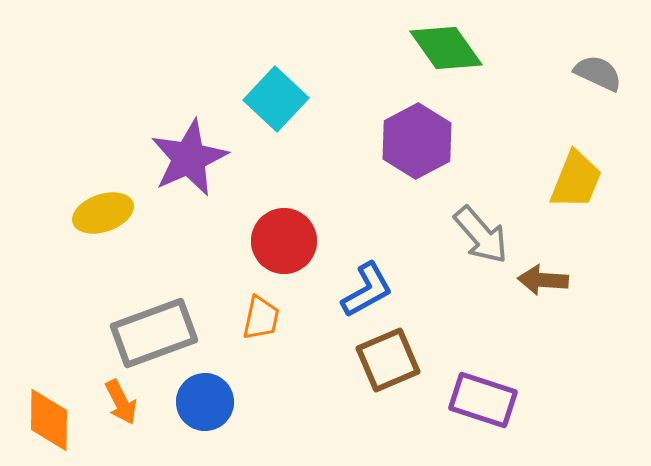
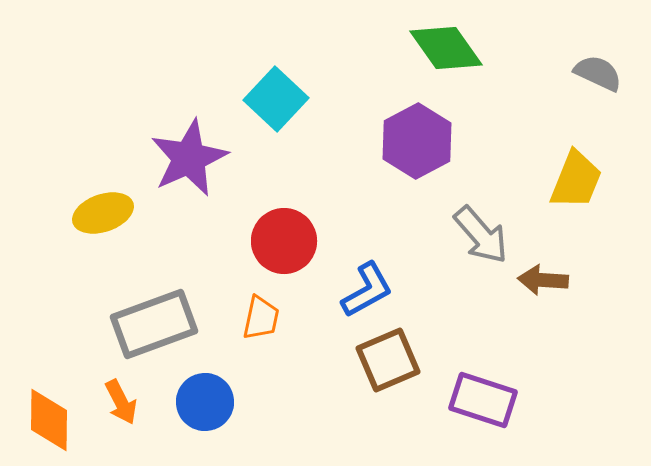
gray rectangle: moved 9 px up
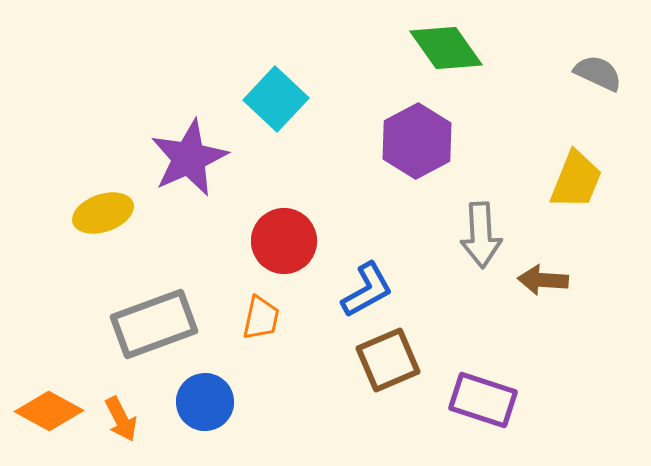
gray arrow: rotated 38 degrees clockwise
orange arrow: moved 17 px down
orange diamond: moved 9 px up; rotated 62 degrees counterclockwise
